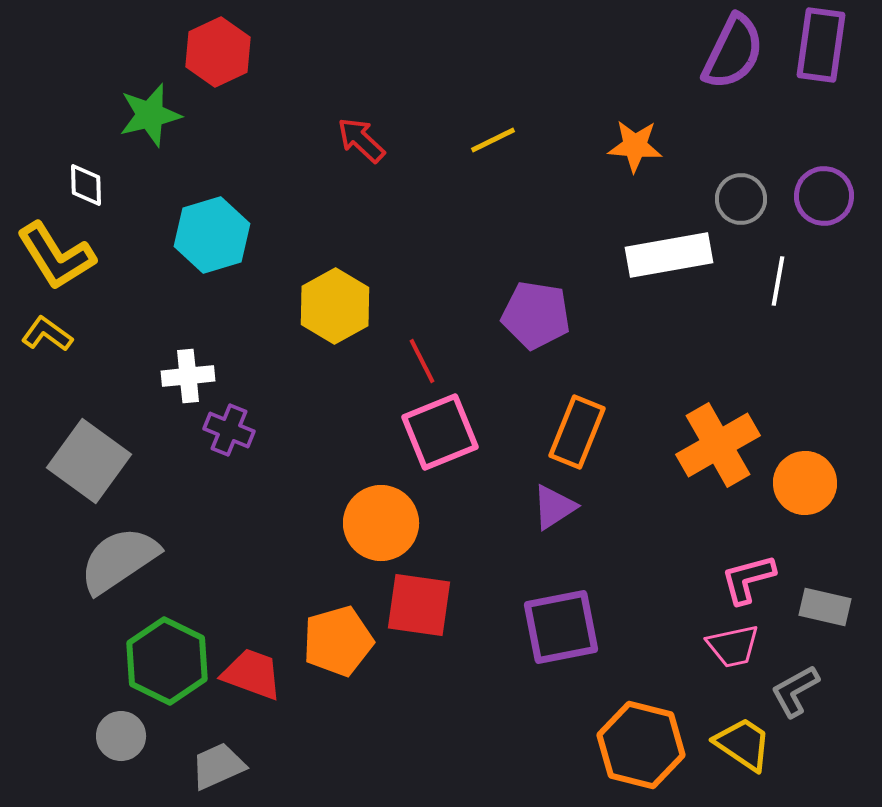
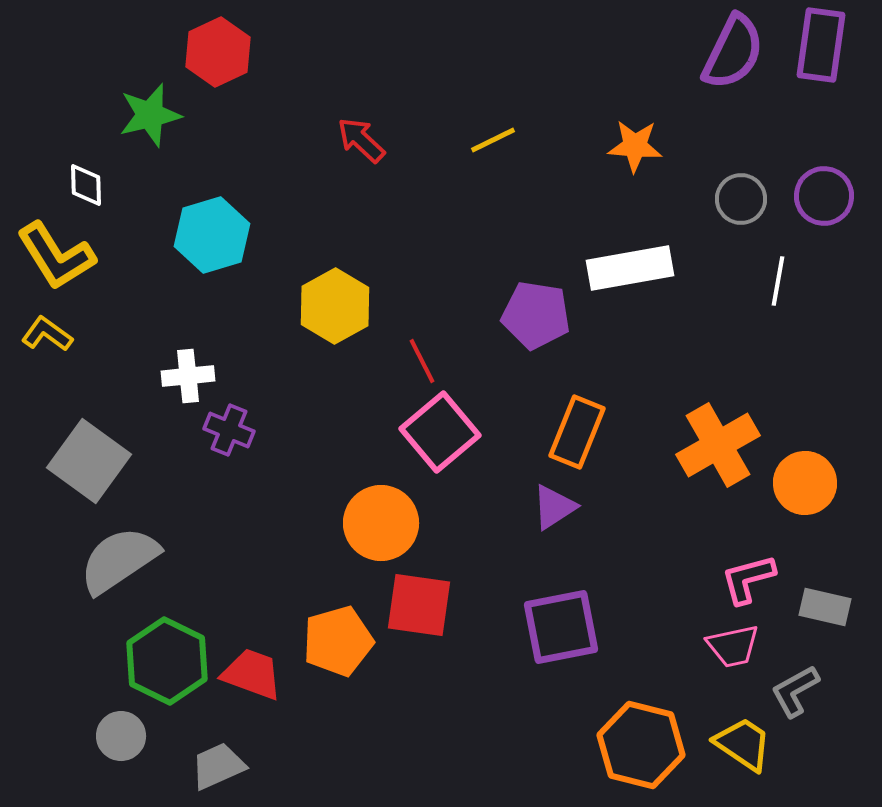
white rectangle at (669, 255): moved 39 px left, 13 px down
pink square at (440, 432): rotated 18 degrees counterclockwise
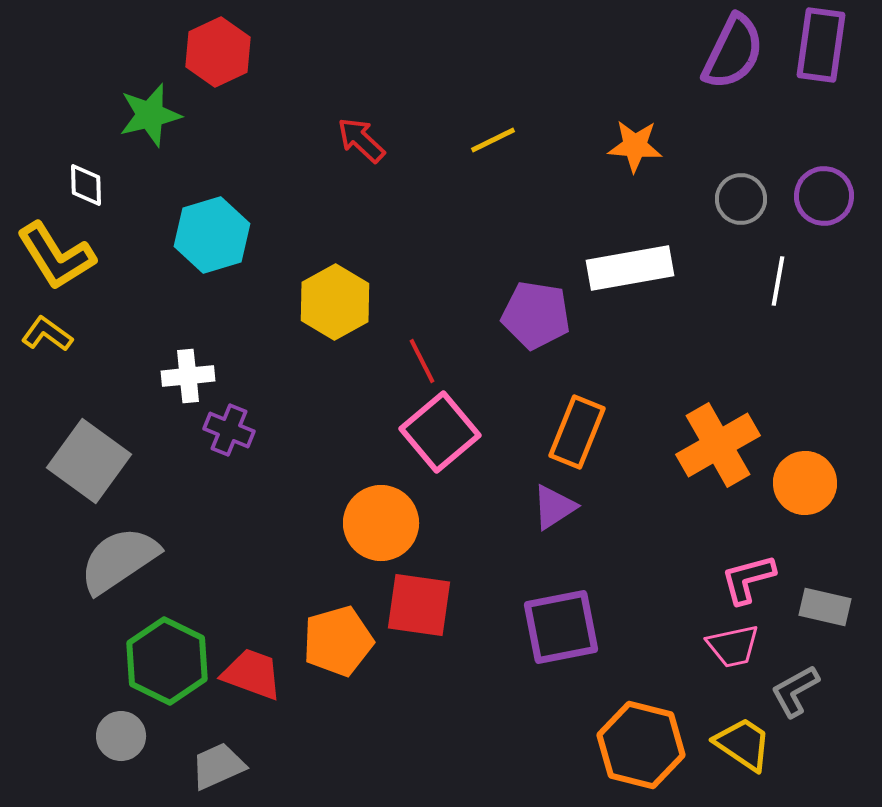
yellow hexagon at (335, 306): moved 4 px up
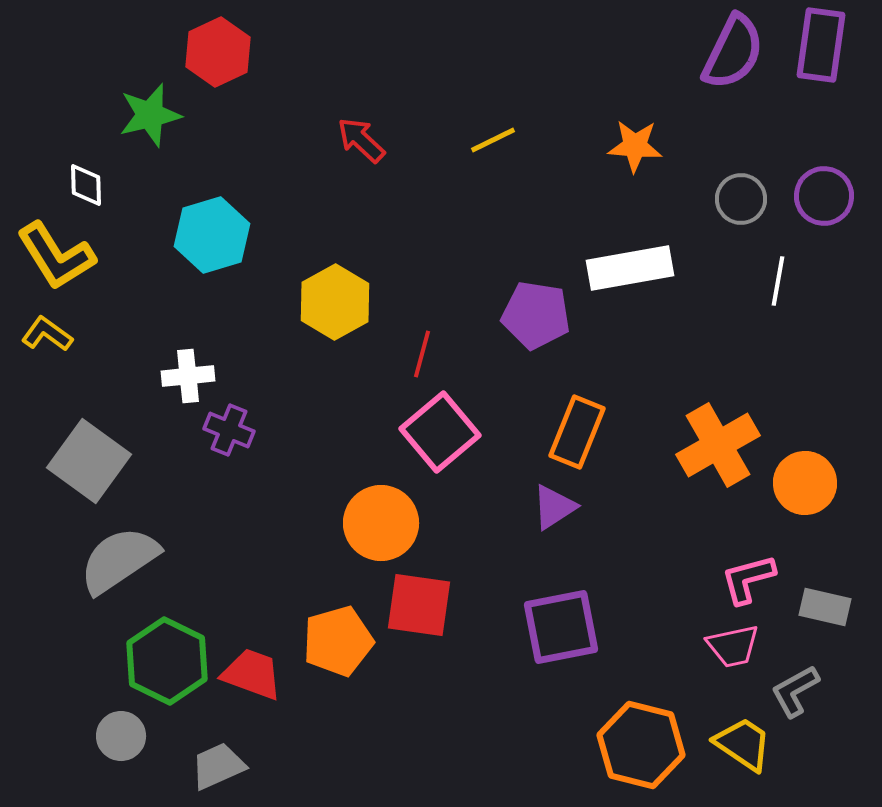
red line at (422, 361): moved 7 px up; rotated 42 degrees clockwise
